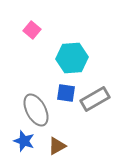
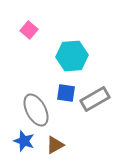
pink square: moved 3 px left
cyan hexagon: moved 2 px up
brown triangle: moved 2 px left, 1 px up
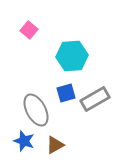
blue square: rotated 24 degrees counterclockwise
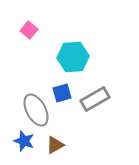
cyan hexagon: moved 1 px right, 1 px down
blue square: moved 4 px left
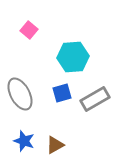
gray ellipse: moved 16 px left, 16 px up
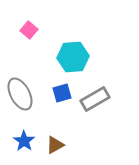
blue star: rotated 15 degrees clockwise
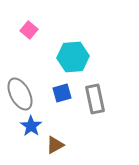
gray rectangle: rotated 72 degrees counterclockwise
blue star: moved 7 px right, 15 px up
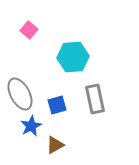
blue square: moved 5 px left, 12 px down
blue star: rotated 10 degrees clockwise
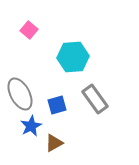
gray rectangle: rotated 24 degrees counterclockwise
brown triangle: moved 1 px left, 2 px up
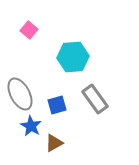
blue star: rotated 15 degrees counterclockwise
